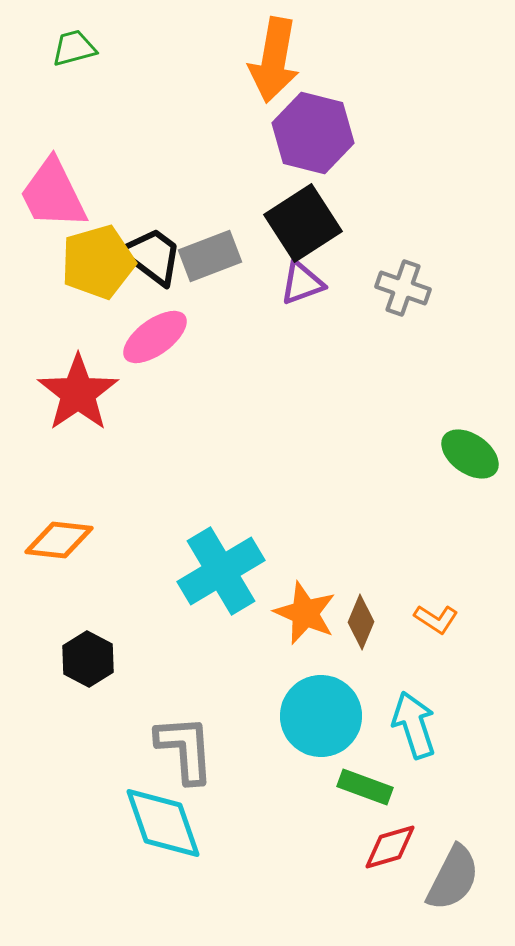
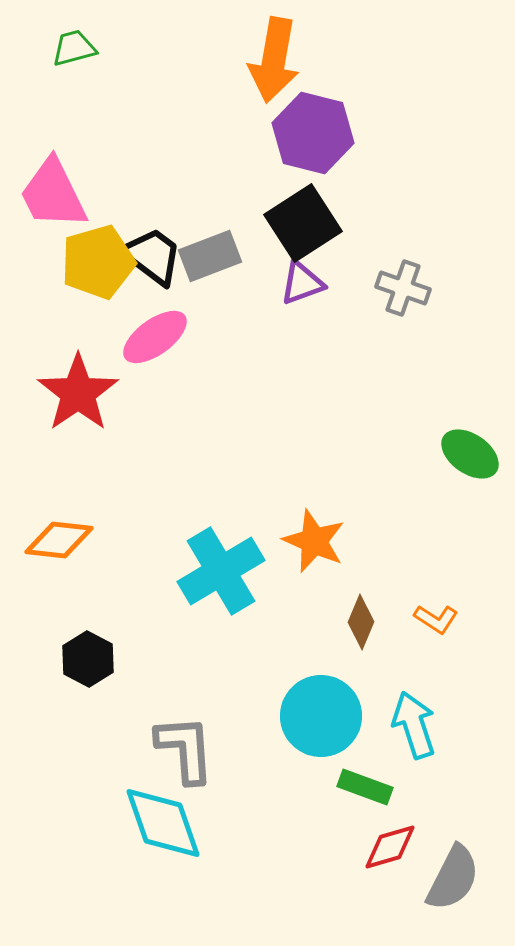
orange star: moved 9 px right, 72 px up
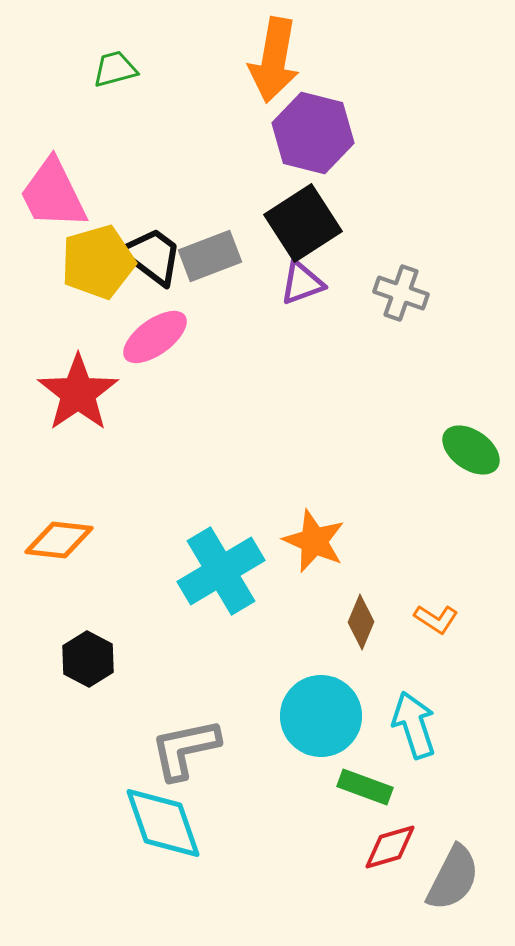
green trapezoid: moved 41 px right, 21 px down
gray cross: moved 2 px left, 5 px down
green ellipse: moved 1 px right, 4 px up
gray L-shape: rotated 98 degrees counterclockwise
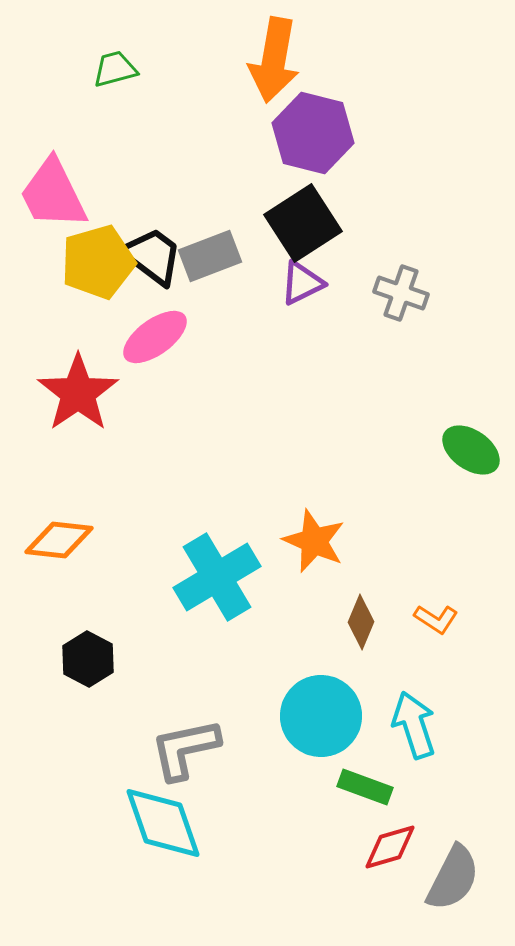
purple triangle: rotated 6 degrees counterclockwise
cyan cross: moved 4 px left, 6 px down
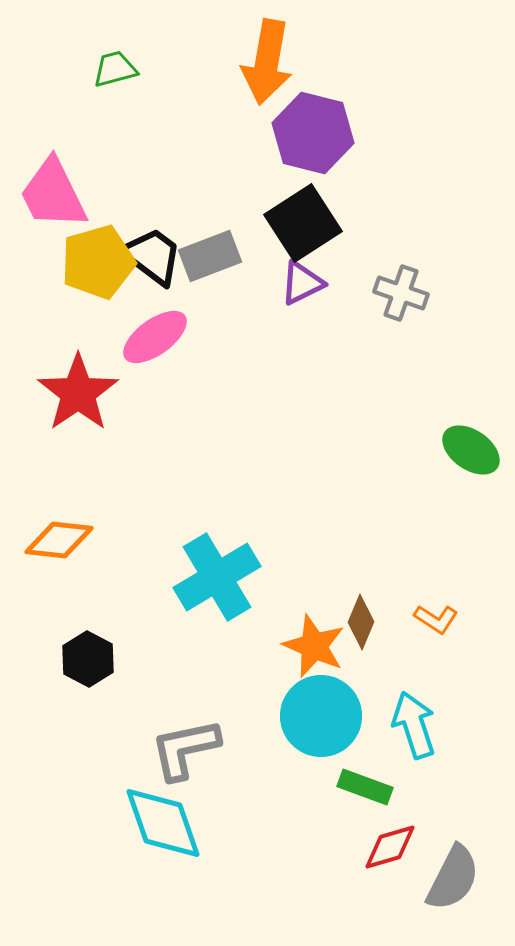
orange arrow: moved 7 px left, 2 px down
orange star: moved 105 px down
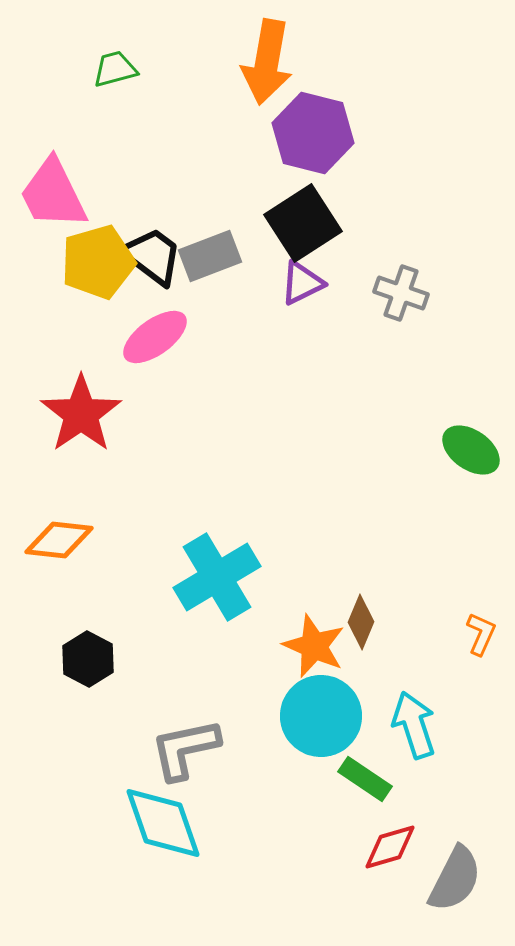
red star: moved 3 px right, 21 px down
orange L-shape: moved 45 px right, 15 px down; rotated 99 degrees counterclockwise
green rectangle: moved 8 px up; rotated 14 degrees clockwise
gray semicircle: moved 2 px right, 1 px down
